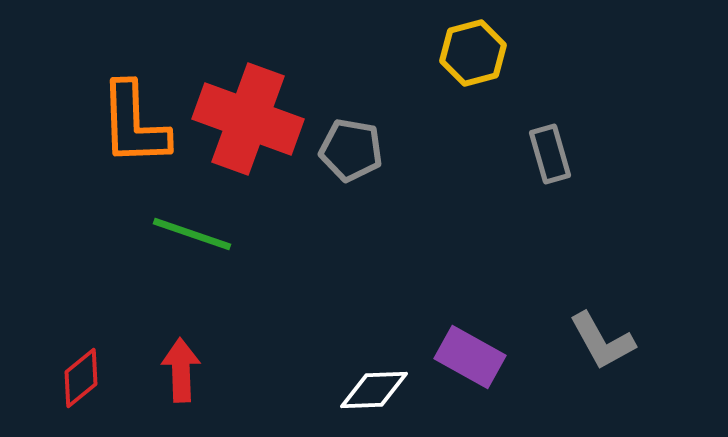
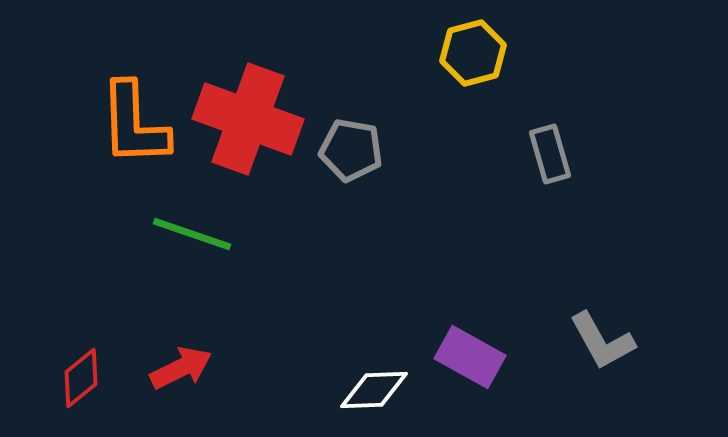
red arrow: moved 2 px up; rotated 66 degrees clockwise
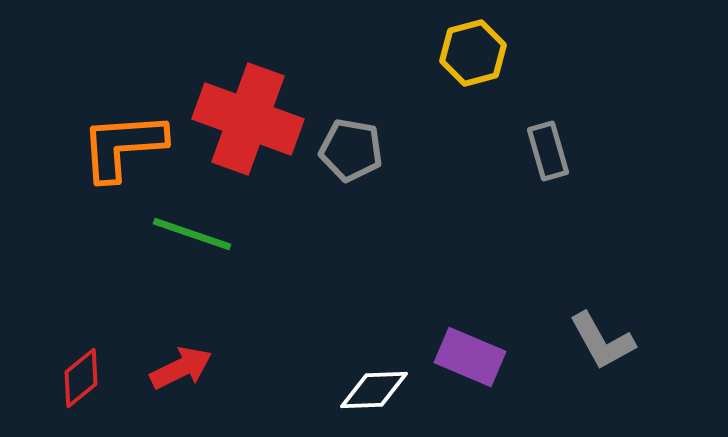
orange L-shape: moved 11 px left, 22 px down; rotated 88 degrees clockwise
gray rectangle: moved 2 px left, 3 px up
purple rectangle: rotated 6 degrees counterclockwise
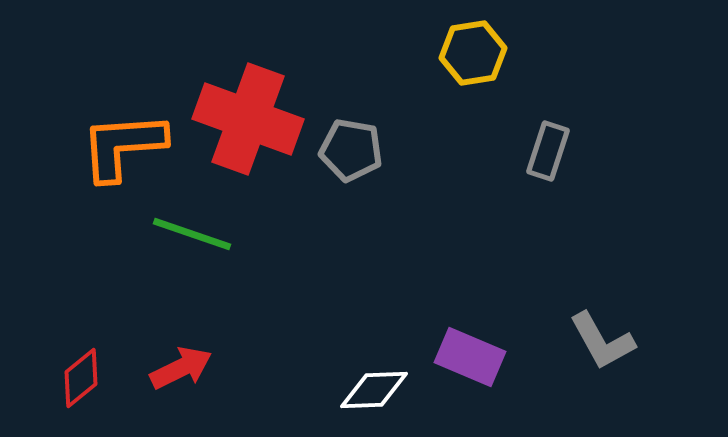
yellow hexagon: rotated 6 degrees clockwise
gray rectangle: rotated 34 degrees clockwise
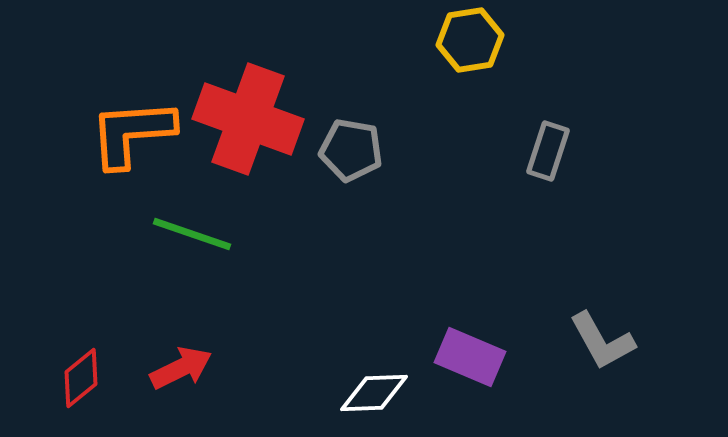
yellow hexagon: moved 3 px left, 13 px up
orange L-shape: moved 9 px right, 13 px up
white diamond: moved 3 px down
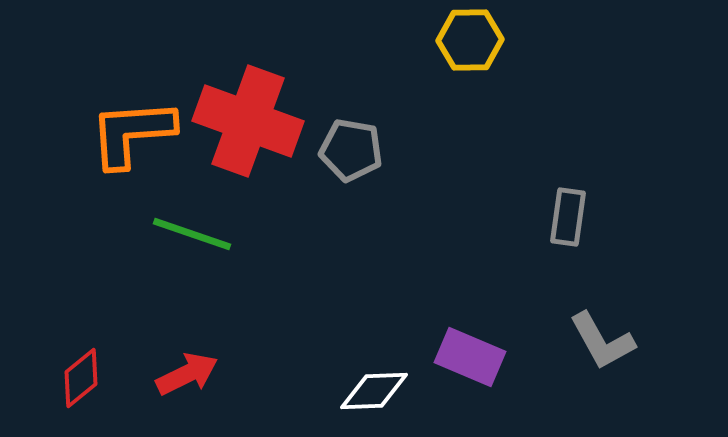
yellow hexagon: rotated 8 degrees clockwise
red cross: moved 2 px down
gray rectangle: moved 20 px right, 66 px down; rotated 10 degrees counterclockwise
red arrow: moved 6 px right, 6 px down
white diamond: moved 2 px up
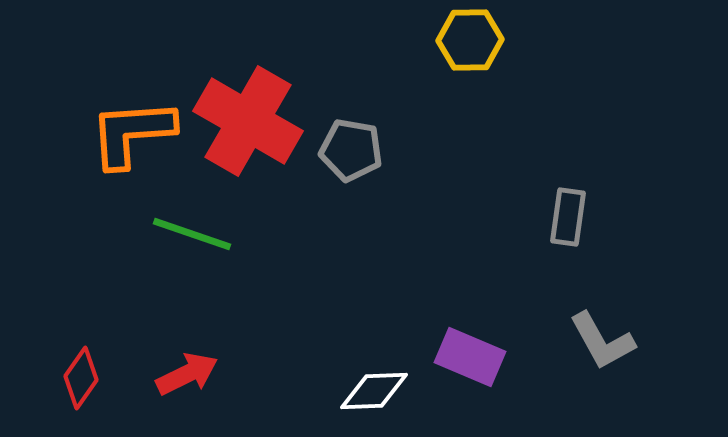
red cross: rotated 10 degrees clockwise
red diamond: rotated 16 degrees counterclockwise
